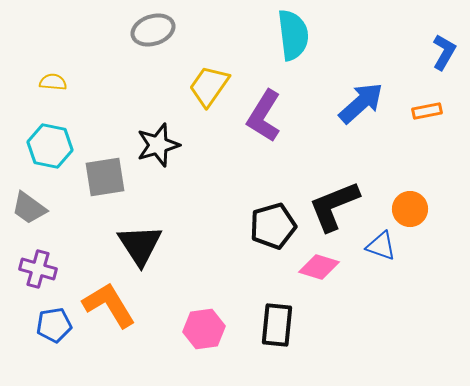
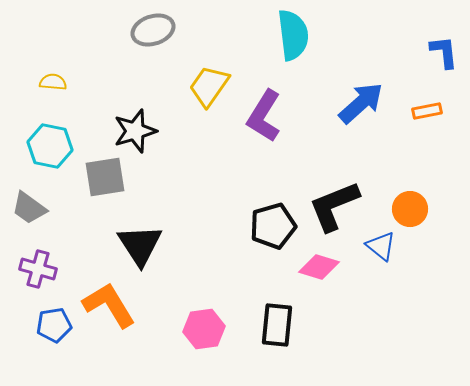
blue L-shape: rotated 36 degrees counterclockwise
black star: moved 23 px left, 14 px up
blue triangle: rotated 20 degrees clockwise
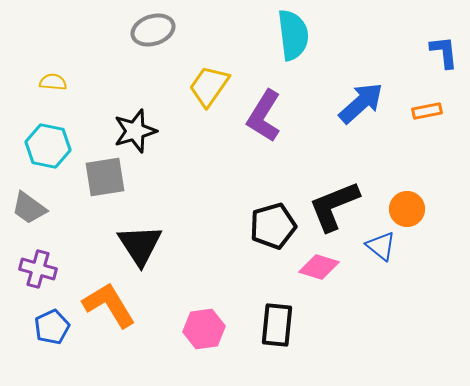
cyan hexagon: moved 2 px left
orange circle: moved 3 px left
blue pentagon: moved 2 px left, 2 px down; rotated 16 degrees counterclockwise
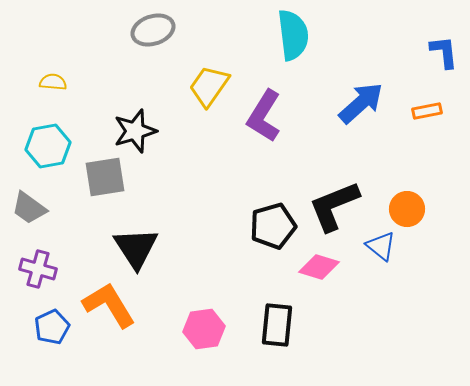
cyan hexagon: rotated 21 degrees counterclockwise
black triangle: moved 4 px left, 3 px down
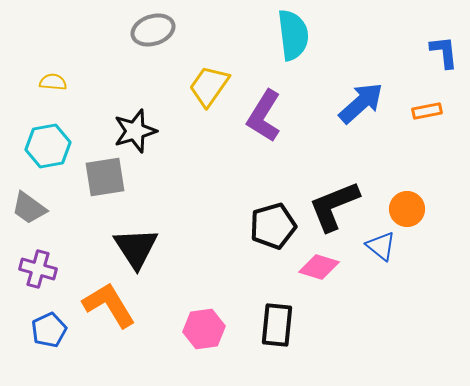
blue pentagon: moved 3 px left, 3 px down
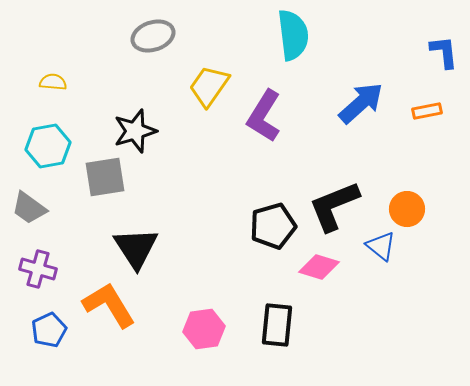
gray ellipse: moved 6 px down
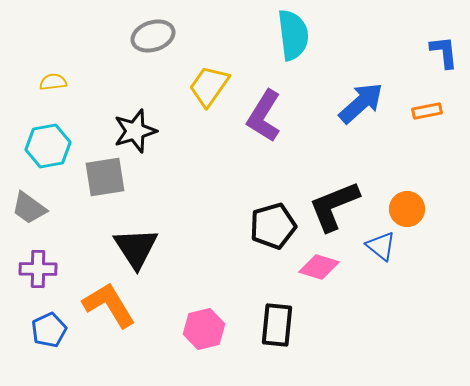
yellow semicircle: rotated 12 degrees counterclockwise
purple cross: rotated 15 degrees counterclockwise
pink hexagon: rotated 6 degrees counterclockwise
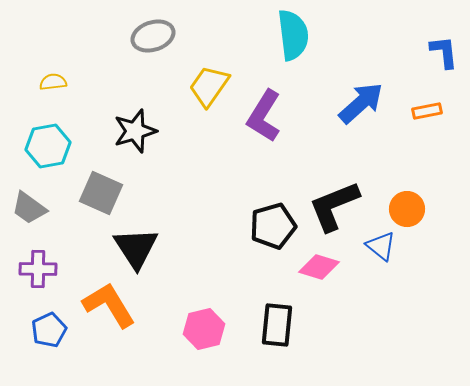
gray square: moved 4 px left, 16 px down; rotated 33 degrees clockwise
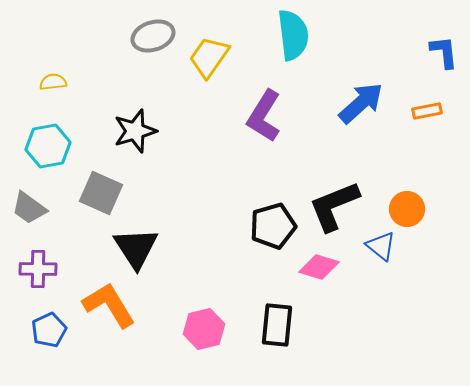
yellow trapezoid: moved 29 px up
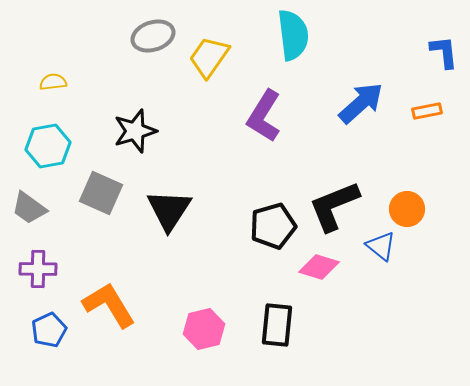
black triangle: moved 33 px right, 38 px up; rotated 6 degrees clockwise
